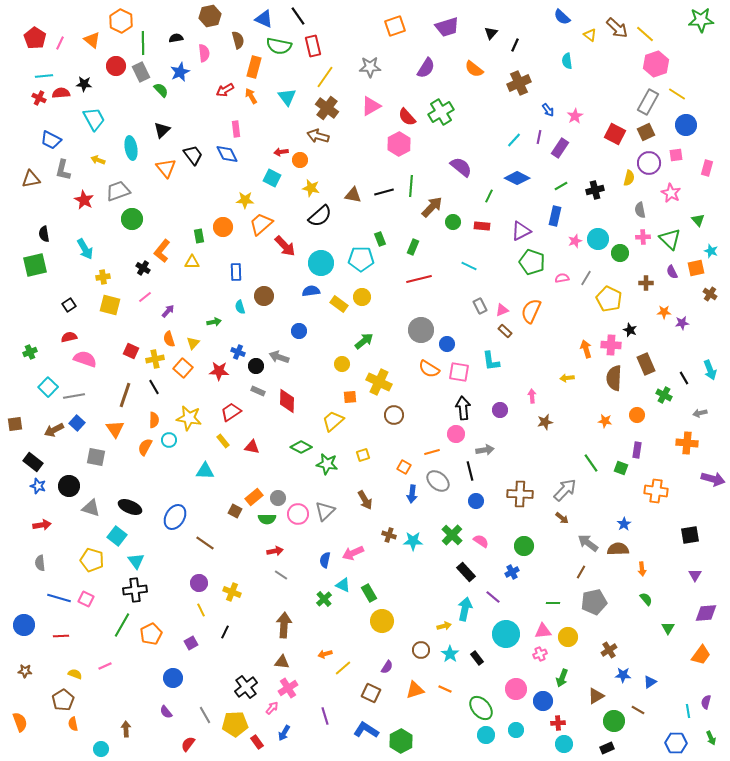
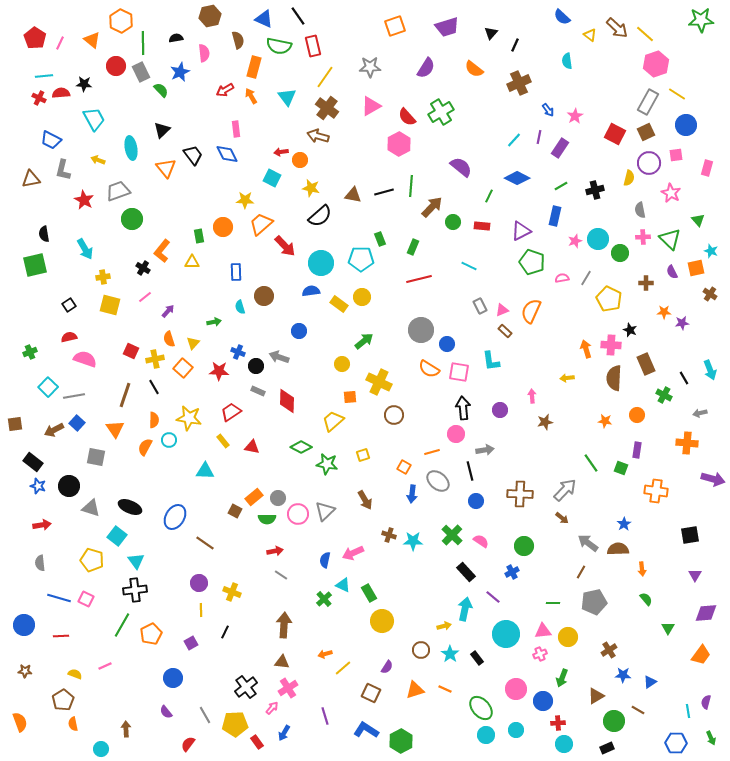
yellow line at (201, 610): rotated 24 degrees clockwise
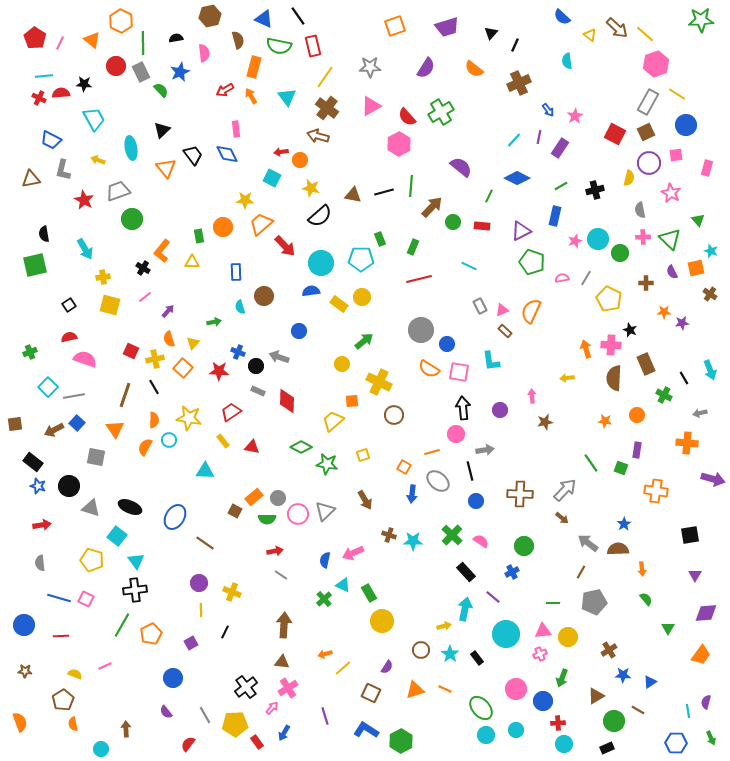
orange square at (350, 397): moved 2 px right, 4 px down
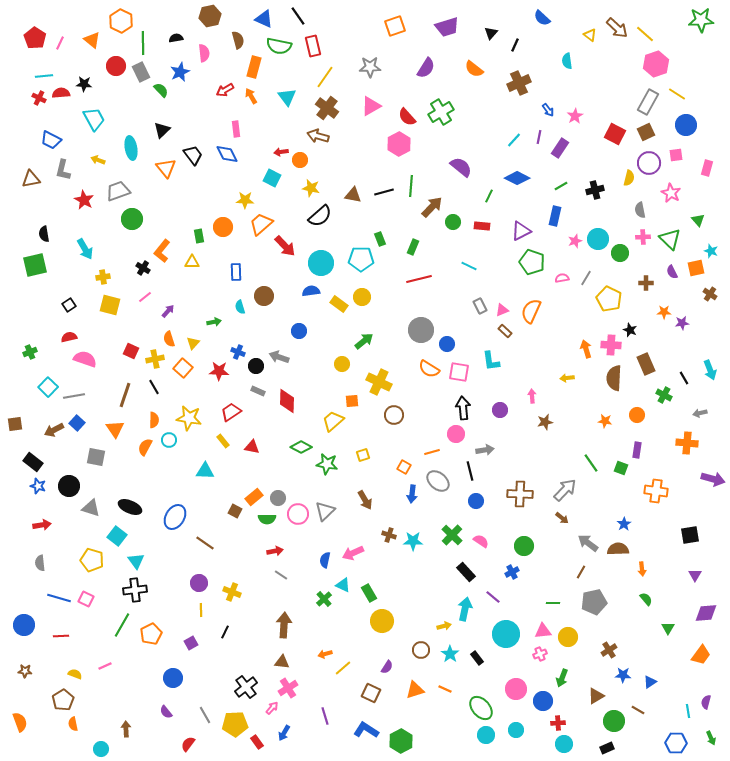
blue semicircle at (562, 17): moved 20 px left, 1 px down
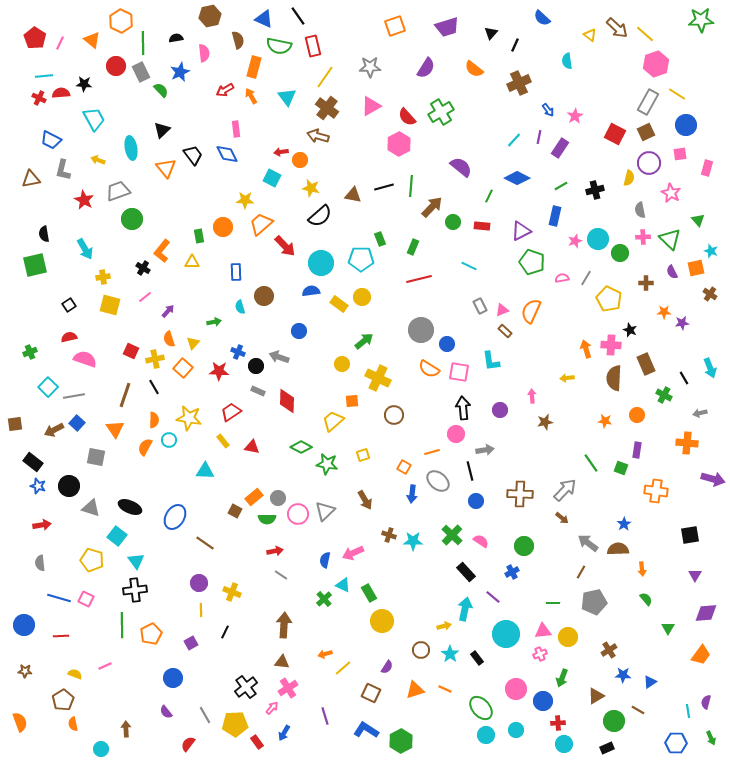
pink square at (676, 155): moved 4 px right, 1 px up
black line at (384, 192): moved 5 px up
cyan arrow at (710, 370): moved 2 px up
yellow cross at (379, 382): moved 1 px left, 4 px up
green line at (122, 625): rotated 30 degrees counterclockwise
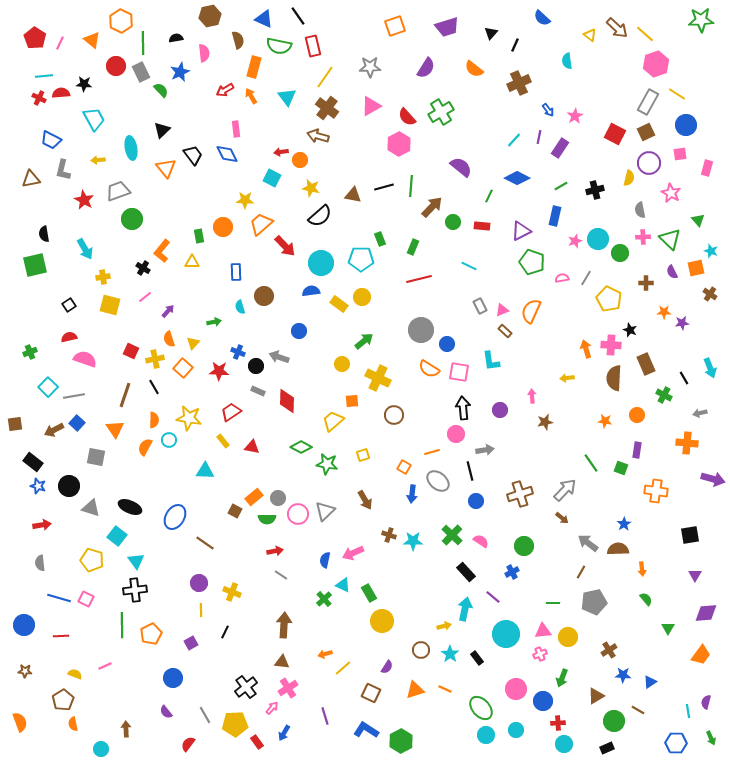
yellow arrow at (98, 160): rotated 24 degrees counterclockwise
brown cross at (520, 494): rotated 20 degrees counterclockwise
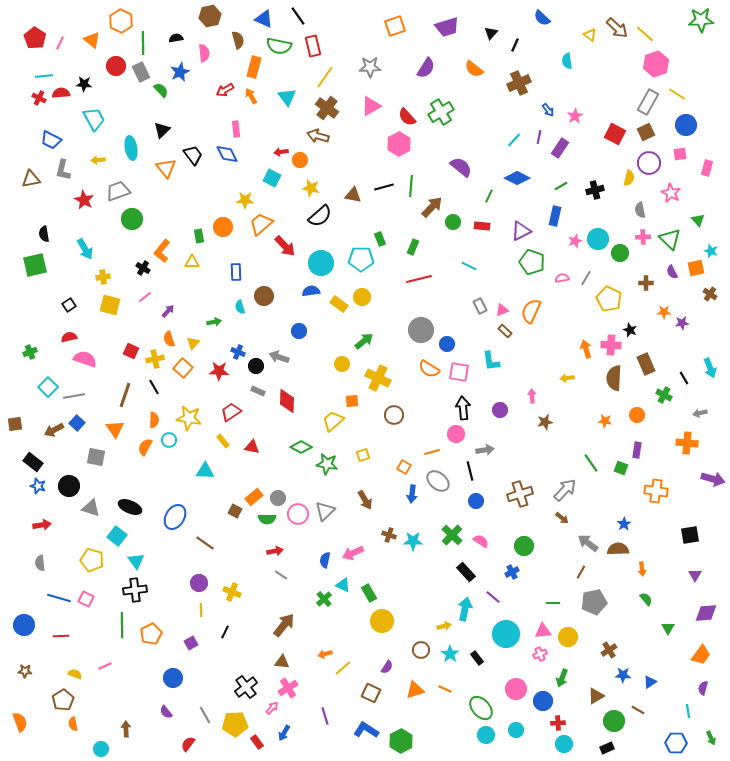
brown arrow at (284, 625): rotated 35 degrees clockwise
purple semicircle at (706, 702): moved 3 px left, 14 px up
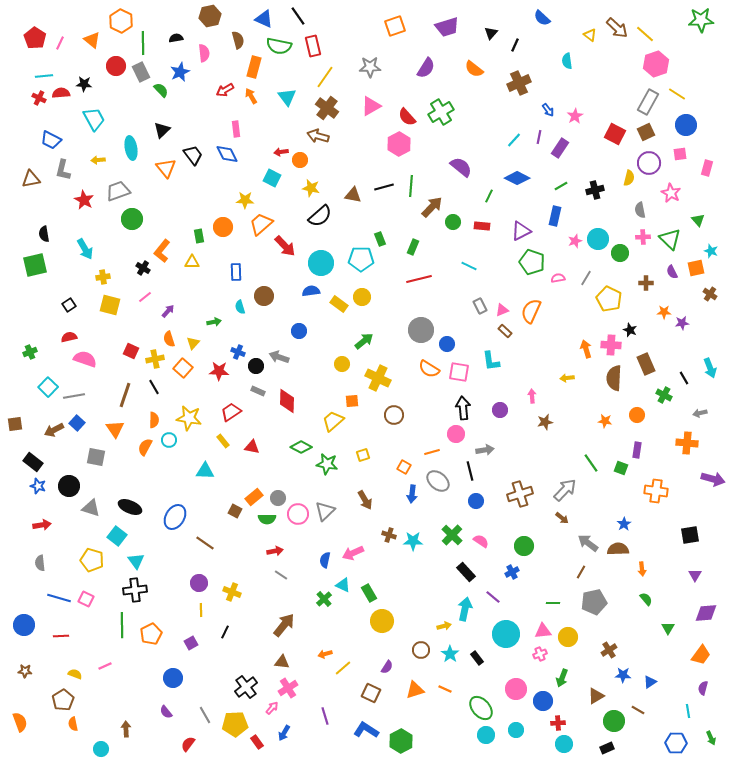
pink semicircle at (562, 278): moved 4 px left
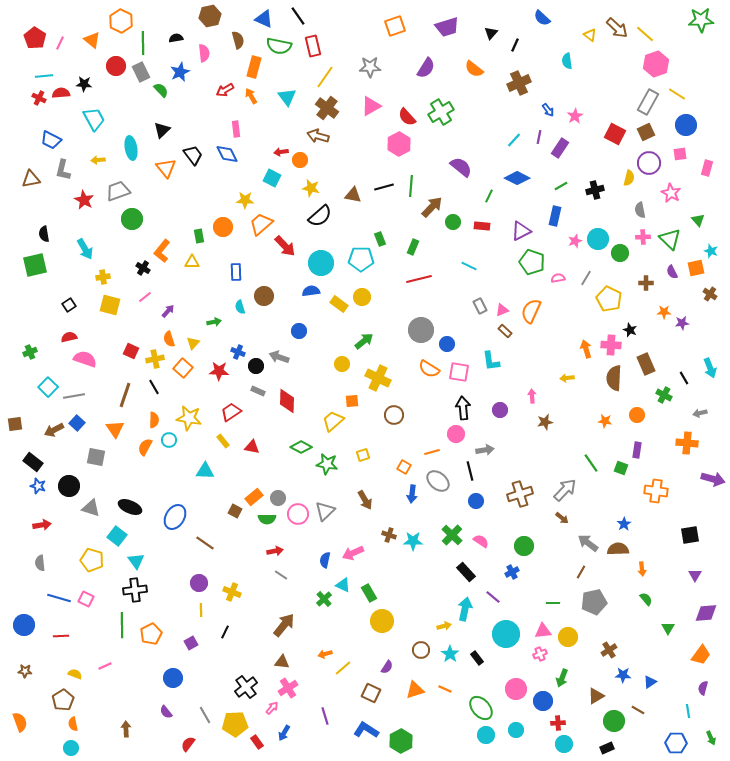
cyan circle at (101, 749): moved 30 px left, 1 px up
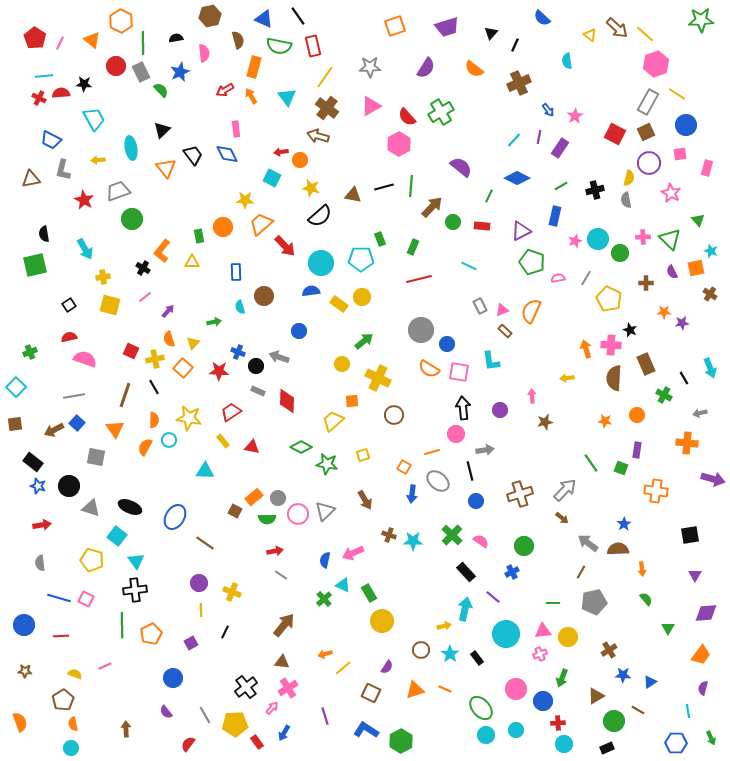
gray semicircle at (640, 210): moved 14 px left, 10 px up
cyan square at (48, 387): moved 32 px left
